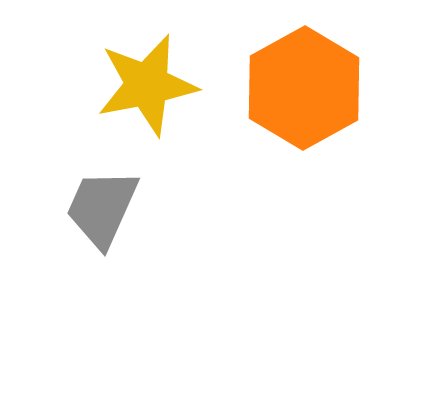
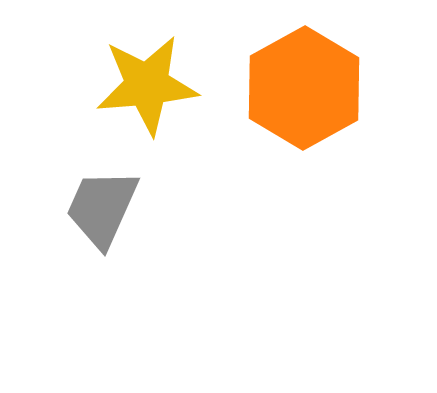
yellow star: rotated 6 degrees clockwise
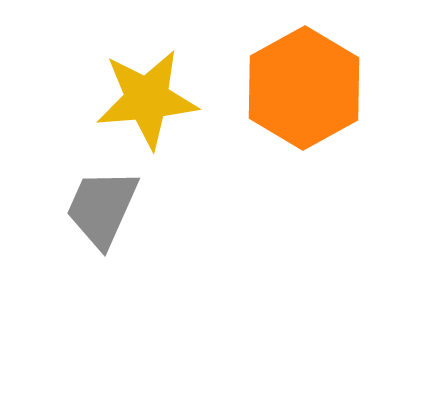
yellow star: moved 14 px down
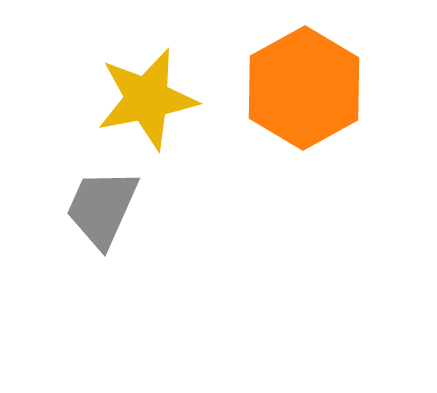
yellow star: rotated 6 degrees counterclockwise
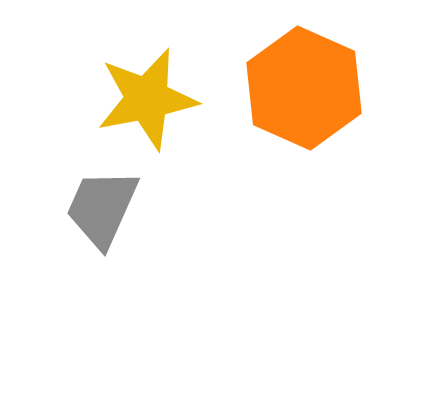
orange hexagon: rotated 7 degrees counterclockwise
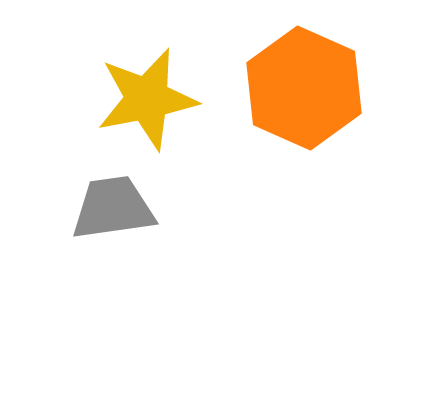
gray trapezoid: moved 11 px right; rotated 58 degrees clockwise
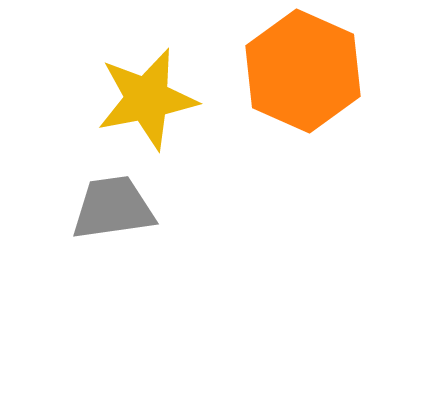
orange hexagon: moved 1 px left, 17 px up
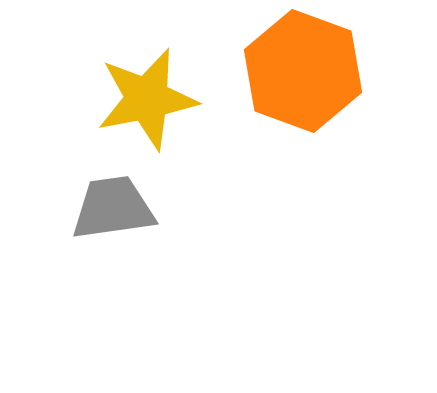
orange hexagon: rotated 4 degrees counterclockwise
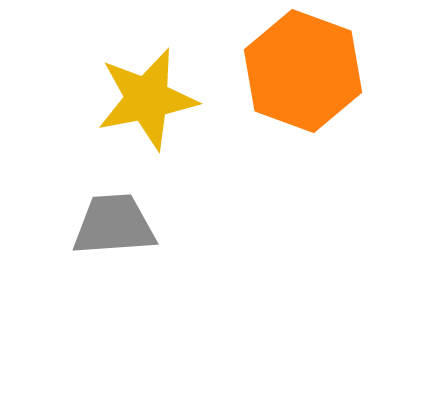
gray trapezoid: moved 1 px right, 17 px down; rotated 4 degrees clockwise
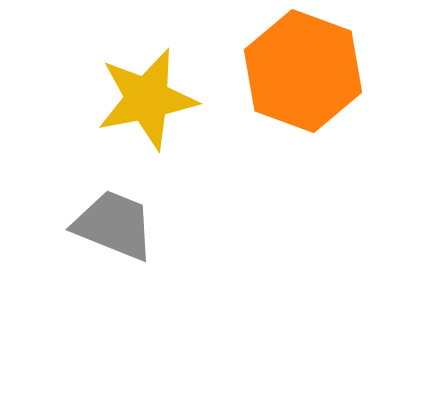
gray trapezoid: rotated 26 degrees clockwise
